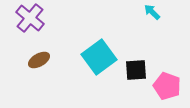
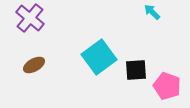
brown ellipse: moved 5 px left, 5 px down
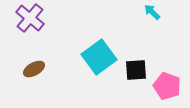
brown ellipse: moved 4 px down
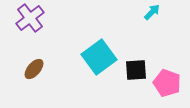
cyan arrow: rotated 90 degrees clockwise
purple cross: rotated 12 degrees clockwise
brown ellipse: rotated 20 degrees counterclockwise
pink pentagon: moved 3 px up
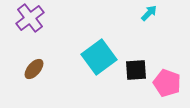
cyan arrow: moved 3 px left, 1 px down
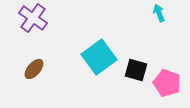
cyan arrow: moved 10 px right; rotated 66 degrees counterclockwise
purple cross: moved 3 px right; rotated 16 degrees counterclockwise
black square: rotated 20 degrees clockwise
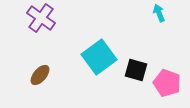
purple cross: moved 8 px right
brown ellipse: moved 6 px right, 6 px down
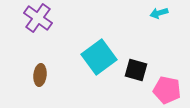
cyan arrow: rotated 84 degrees counterclockwise
purple cross: moved 3 px left
brown ellipse: rotated 35 degrees counterclockwise
pink pentagon: moved 7 px down; rotated 8 degrees counterclockwise
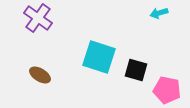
cyan square: rotated 36 degrees counterclockwise
brown ellipse: rotated 65 degrees counterclockwise
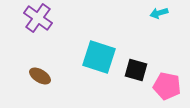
brown ellipse: moved 1 px down
pink pentagon: moved 4 px up
